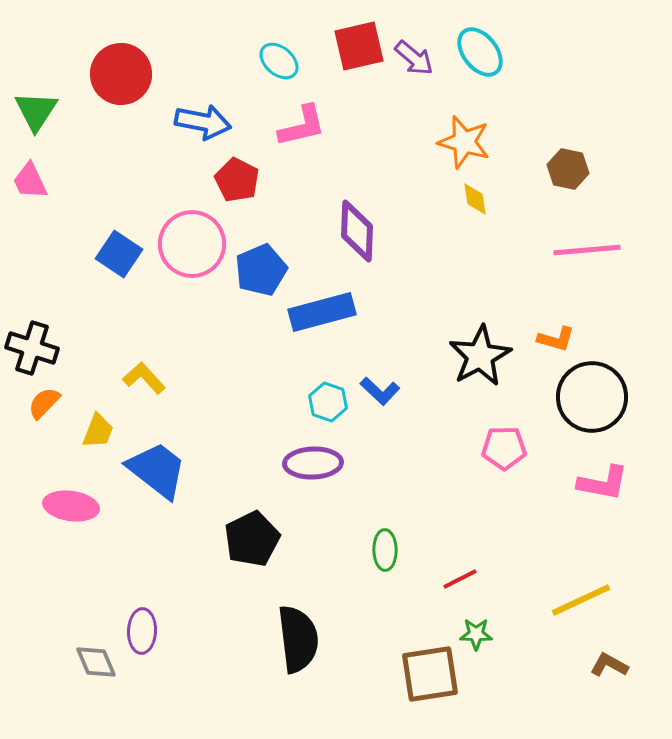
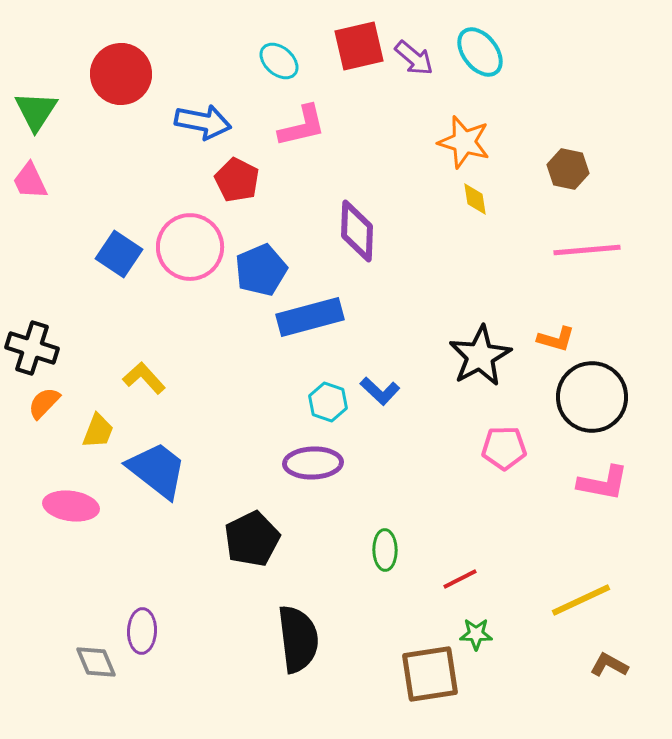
pink circle at (192, 244): moved 2 px left, 3 px down
blue rectangle at (322, 312): moved 12 px left, 5 px down
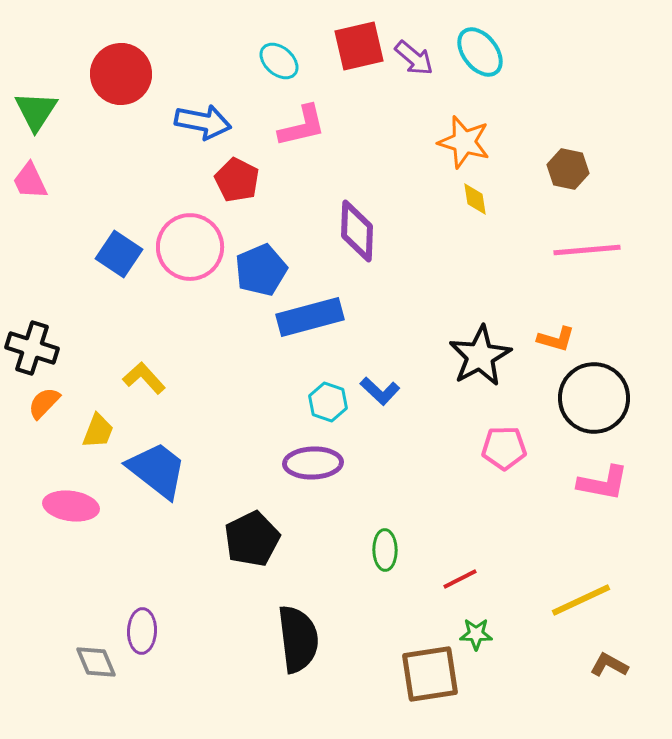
black circle at (592, 397): moved 2 px right, 1 px down
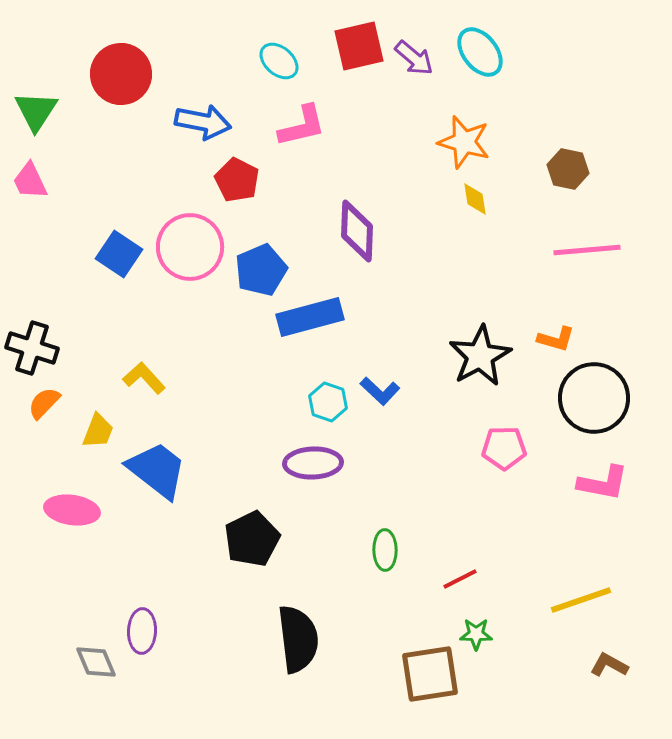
pink ellipse at (71, 506): moved 1 px right, 4 px down
yellow line at (581, 600): rotated 6 degrees clockwise
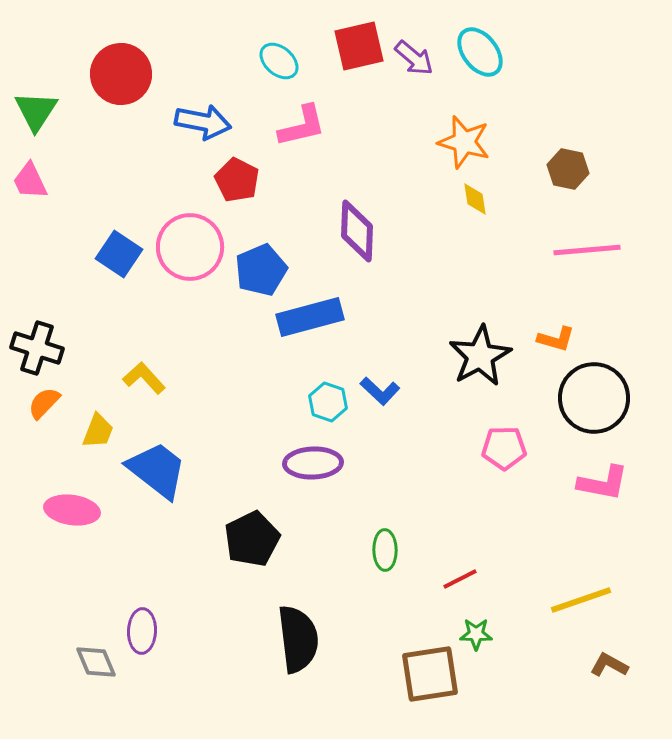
black cross at (32, 348): moved 5 px right
